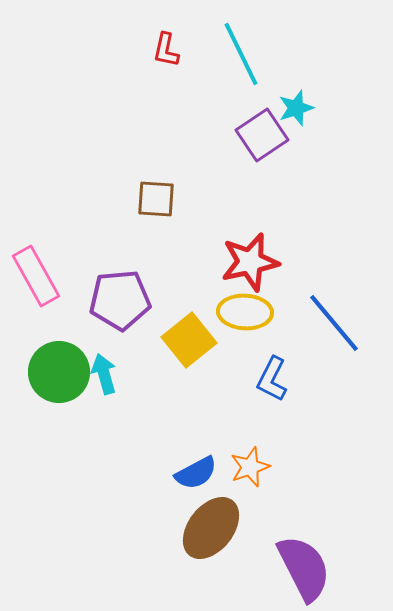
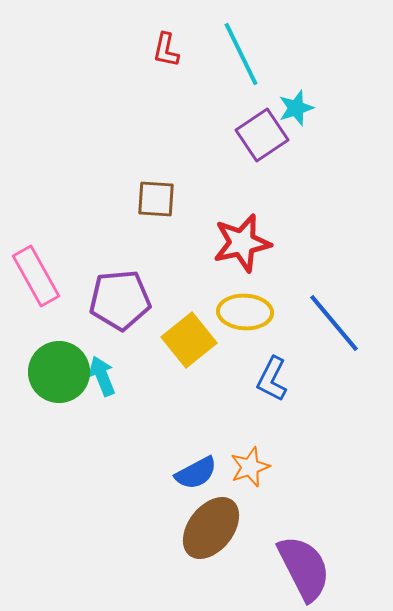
red star: moved 8 px left, 19 px up
cyan arrow: moved 2 px left, 2 px down; rotated 6 degrees counterclockwise
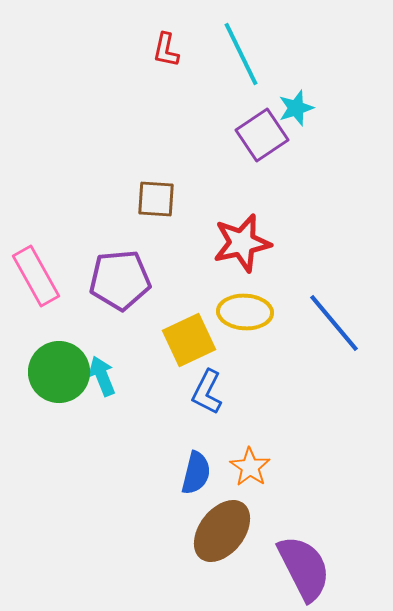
purple pentagon: moved 20 px up
yellow square: rotated 14 degrees clockwise
blue L-shape: moved 65 px left, 13 px down
orange star: rotated 18 degrees counterclockwise
blue semicircle: rotated 48 degrees counterclockwise
brown ellipse: moved 11 px right, 3 px down
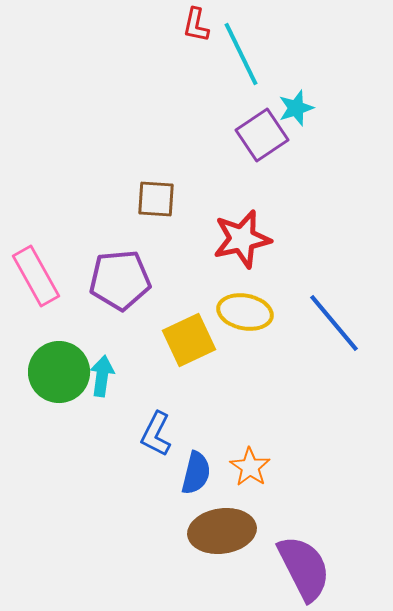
red L-shape: moved 30 px right, 25 px up
red star: moved 4 px up
yellow ellipse: rotated 8 degrees clockwise
cyan arrow: rotated 30 degrees clockwise
blue L-shape: moved 51 px left, 42 px down
brown ellipse: rotated 44 degrees clockwise
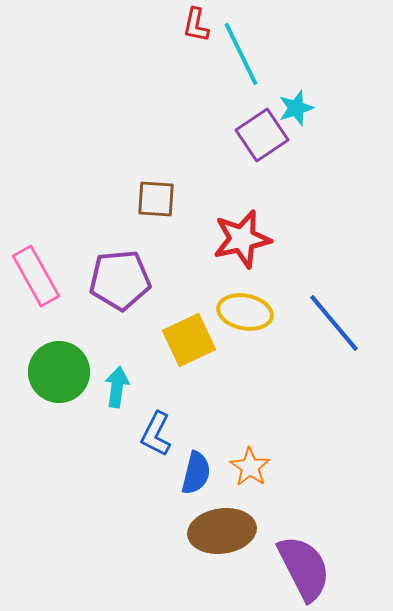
cyan arrow: moved 15 px right, 11 px down
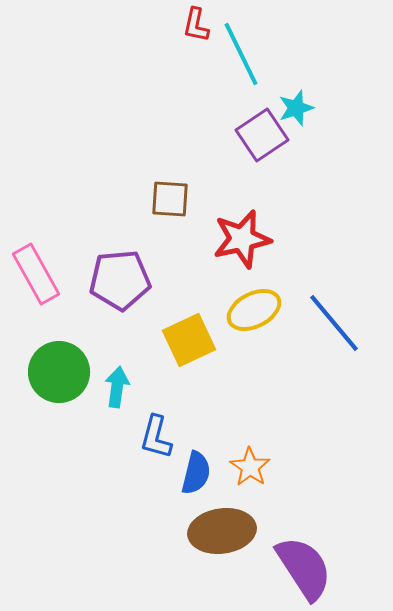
brown square: moved 14 px right
pink rectangle: moved 2 px up
yellow ellipse: moved 9 px right, 2 px up; rotated 38 degrees counterclockwise
blue L-shape: moved 3 px down; rotated 12 degrees counterclockwise
purple semicircle: rotated 6 degrees counterclockwise
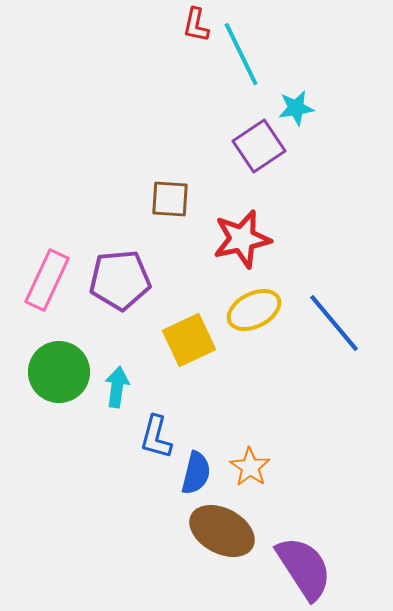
cyan star: rotated 9 degrees clockwise
purple square: moved 3 px left, 11 px down
pink rectangle: moved 11 px right, 6 px down; rotated 54 degrees clockwise
brown ellipse: rotated 36 degrees clockwise
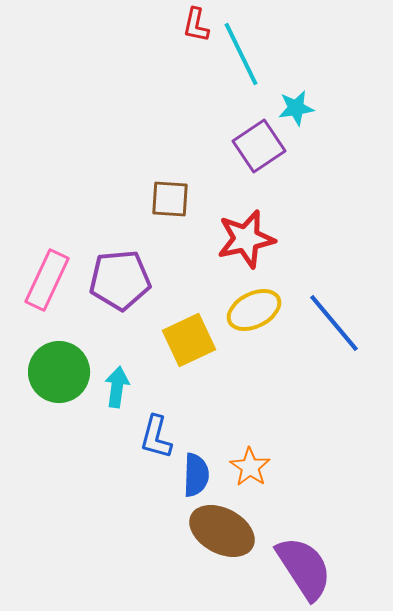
red star: moved 4 px right
blue semicircle: moved 2 px down; rotated 12 degrees counterclockwise
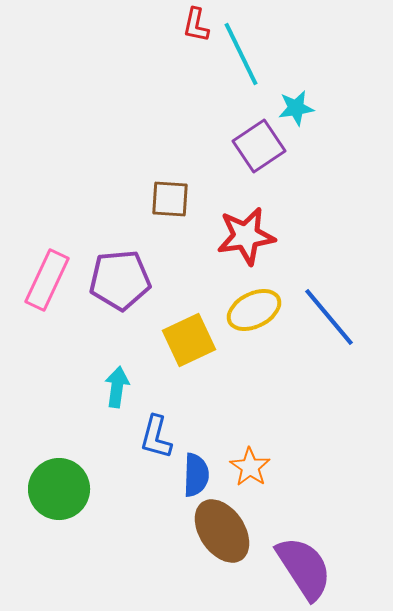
red star: moved 3 px up; rotated 4 degrees clockwise
blue line: moved 5 px left, 6 px up
green circle: moved 117 px down
brown ellipse: rotated 28 degrees clockwise
